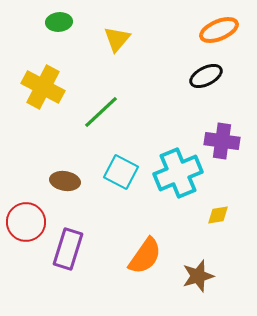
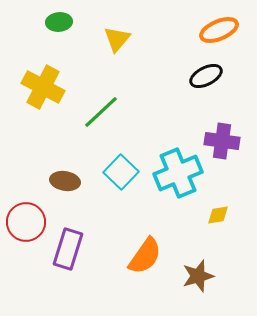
cyan square: rotated 16 degrees clockwise
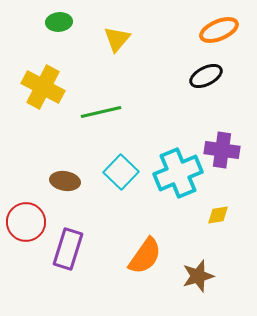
green line: rotated 30 degrees clockwise
purple cross: moved 9 px down
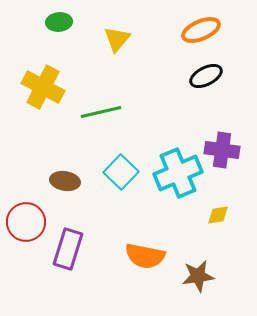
orange ellipse: moved 18 px left
orange semicircle: rotated 66 degrees clockwise
brown star: rotated 8 degrees clockwise
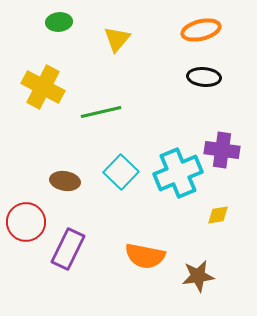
orange ellipse: rotated 9 degrees clockwise
black ellipse: moved 2 px left, 1 px down; rotated 32 degrees clockwise
purple rectangle: rotated 9 degrees clockwise
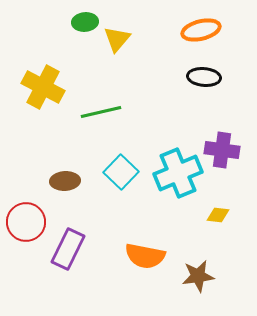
green ellipse: moved 26 px right
brown ellipse: rotated 12 degrees counterclockwise
yellow diamond: rotated 15 degrees clockwise
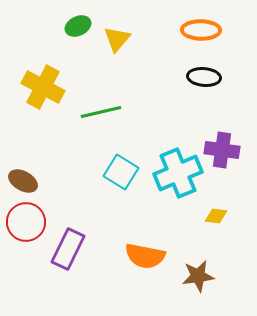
green ellipse: moved 7 px left, 4 px down; rotated 20 degrees counterclockwise
orange ellipse: rotated 15 degrees clockwise
cyan square: rotated 12 degrees counterclockwise
brown ellipse: moved 42 px left; rotated 32 degrees clockwise
yellow diamond: moved 2 px left, 1 px down
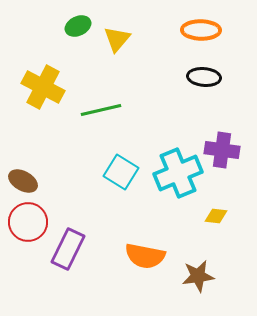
green line: moved 2 px up
red circle: moved 2 px right
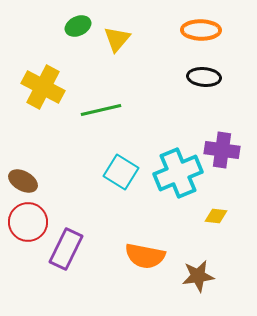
purple rectangle: moved 2 px left
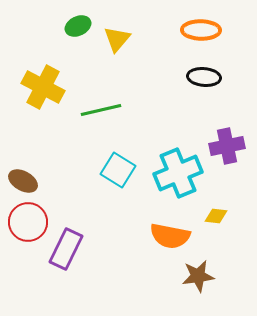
purple cross: moved 5 px right, 4 px up; rotated 20 degrees counterclockwise
cyan square: moved 3 px left, 2 px up
orange semicircle: moved 25 px right, 20 px up
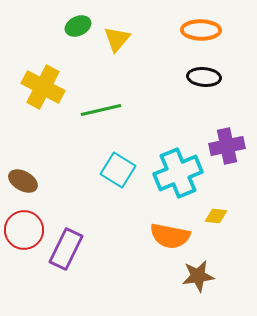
red circle: moved 4 px left, 8 px down
